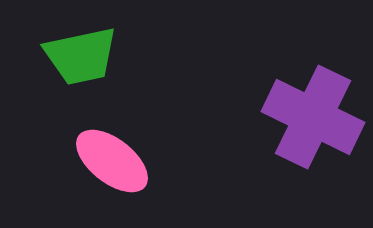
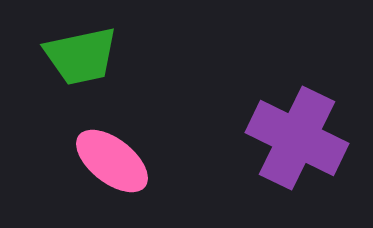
purple cross: moved 16 px left, 21 px down
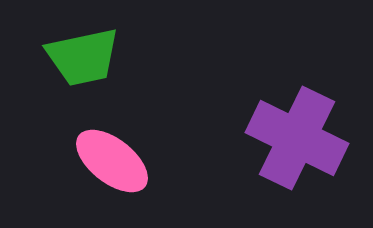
green trapezoid: moved 2 px right, 1 px down
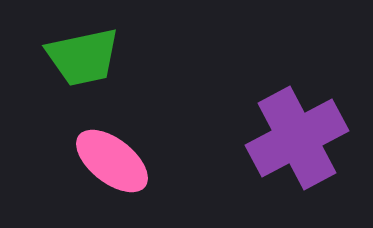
purple cross: rotated 36 degrees clockwise
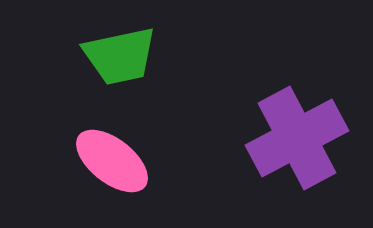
green trapezoid: moved 37 px right, 1 px up
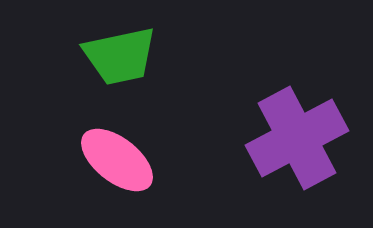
pink ellipse: moved 5 px right, 1 px up
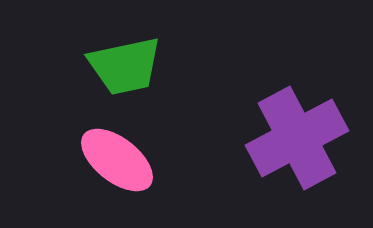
green trapezoid: moved 5 px right, 10 px down
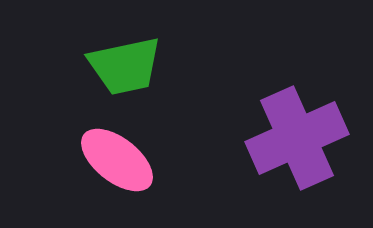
purple cross: rotated 4 degrees clockwise
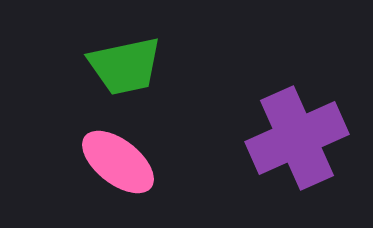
pink ellipse: moved 1 px right, 2 px down
